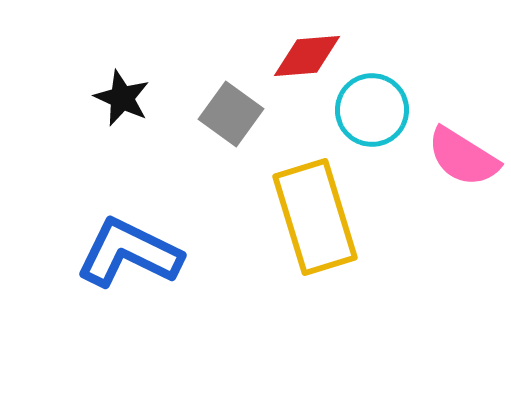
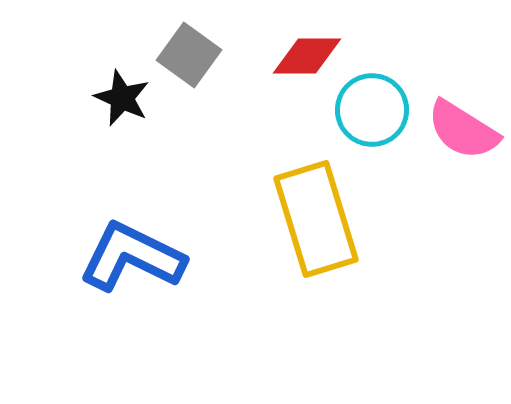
red diamond: rotated 4 degrees clockwise
gray square: moved 42 px left, 59 px up
pink semicircle: moved 27 px up
yellow rectangle: moved 1 px right, 2 px down
blue L-shape: moved 3 px right, 4 px down
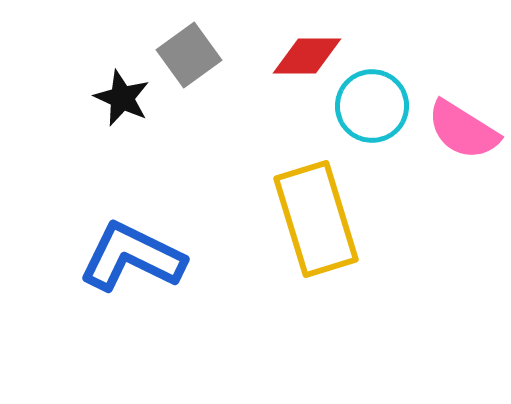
gray square: rotated 18 degrees clockwise
cyan circle: moved 4 px up
